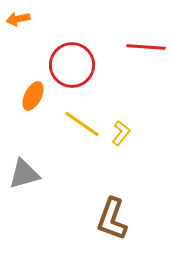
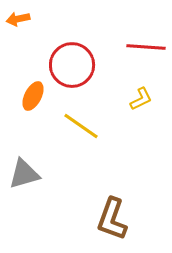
yellow line: moved 1 px left, 2 px down
yellow L-shape: moved 20 px right, 34 px up; rotated 25 degrees clockwise
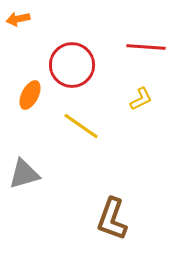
orange ellipse: moved 3 px left, 1 px up
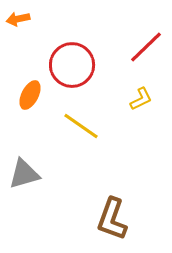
red line: rotated 48 degrees counterclockwise
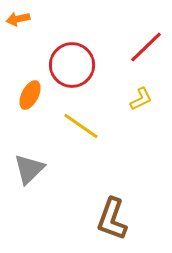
gray triangle: moved 5 px right, 5 px up; rotated 28 degrees counterclockwise
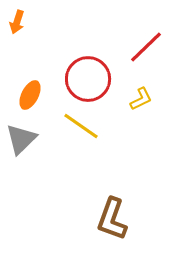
orange arrow: moved 1 px left, 3 px down; rotated 60 degrees counterclockwise
red circle: moved 16 px right, 14 px down
gray triangle: moved 8 px left, 30 px up
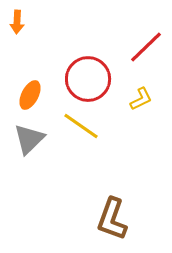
orange arrow: rotated 15 degrees counterclockwise
gray triangle: moved 8 px right
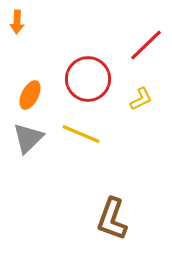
red line: moved 2 px up
yellow line: moved 8 px down; rotated 12 degrees counterclockwise
gray triangle: moved 1 px left, 1 px up
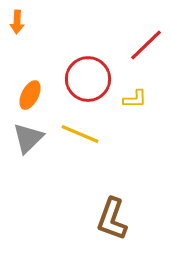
yellow L-shape: moved 6 px left; rotated 25 degrees clockwise
yellow line: moved 1 px left
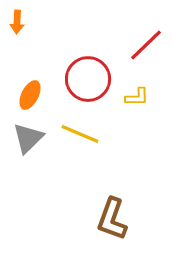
yellow L-shape: moved 2 px right, 2 px up
